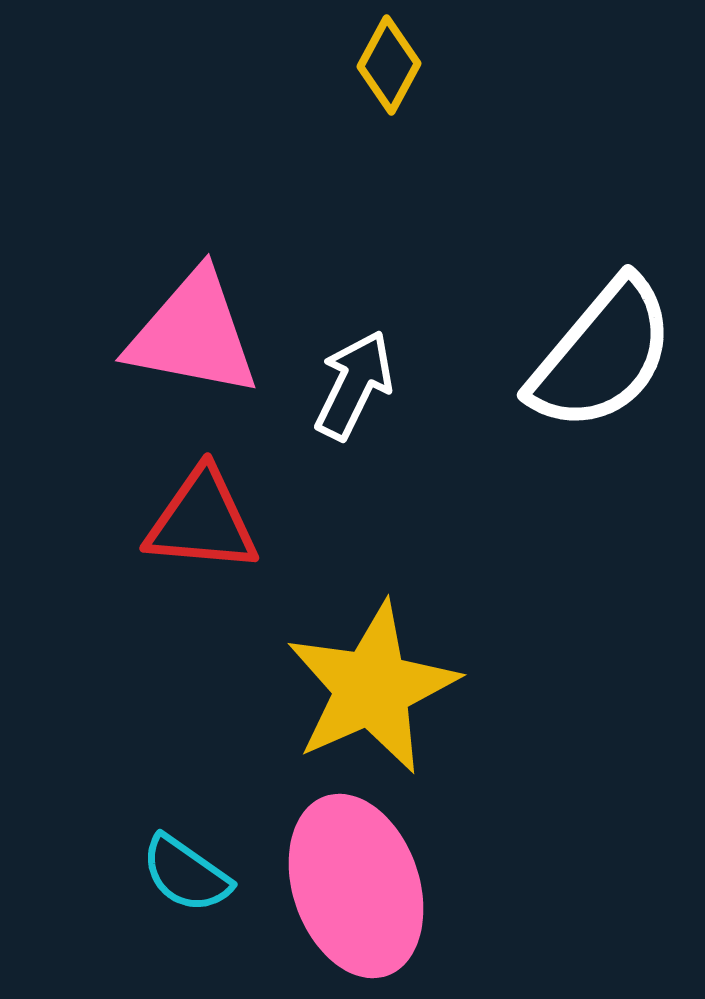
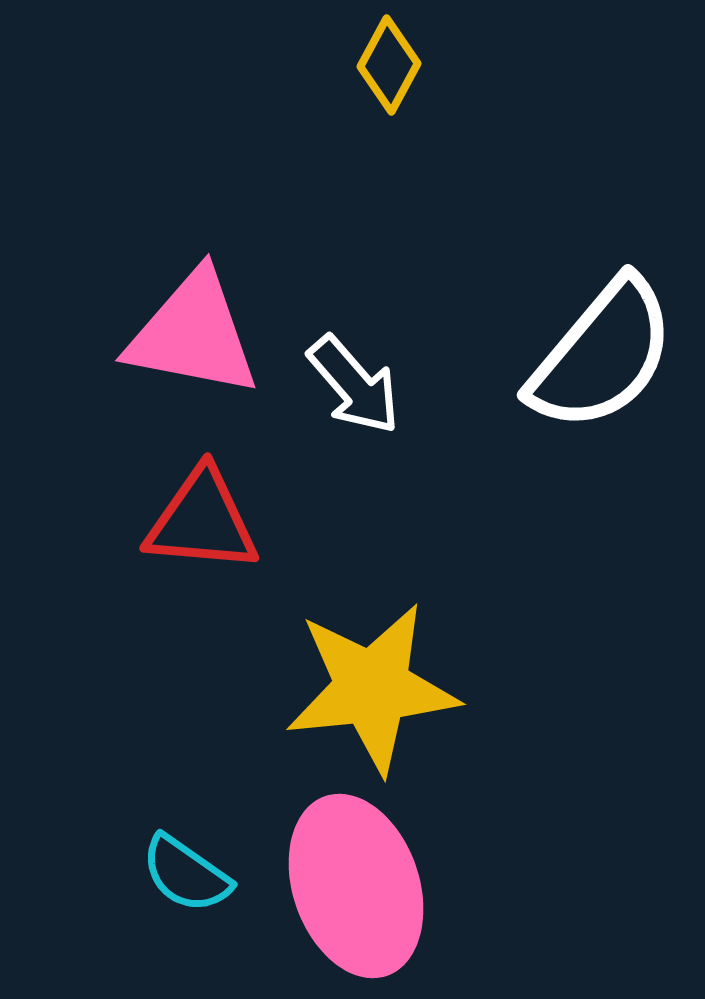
white arrow: rotated 113 degrees clockwise
yellow star: rotated 18 degrees clockwise
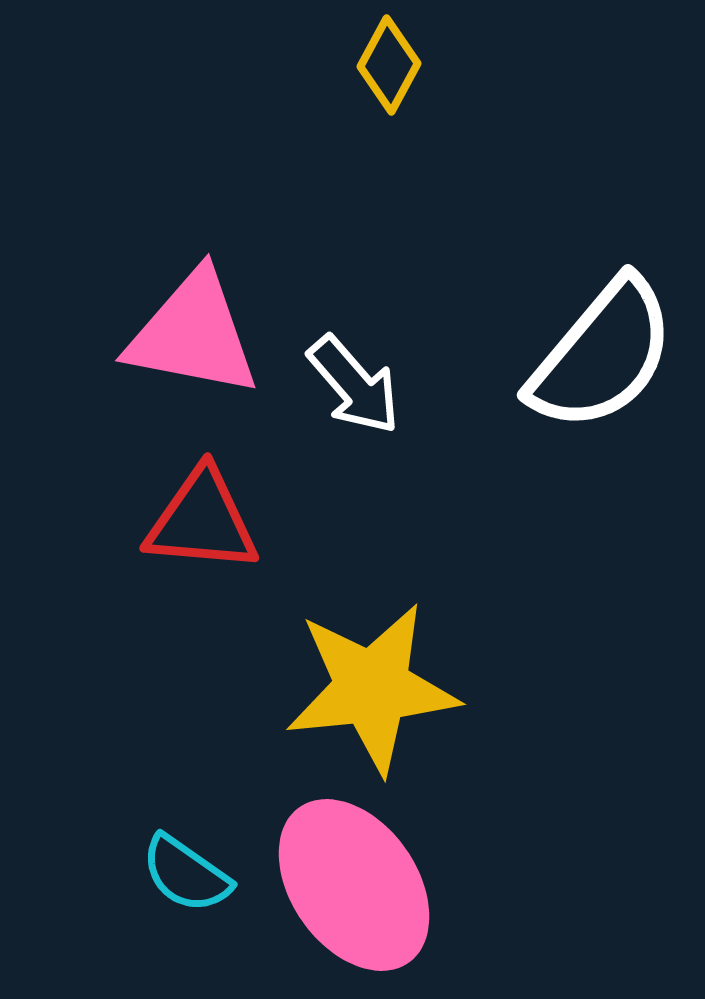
pink ellipse: moved 2 px left, 1 px up; rotated 16 degrees counterclockwise
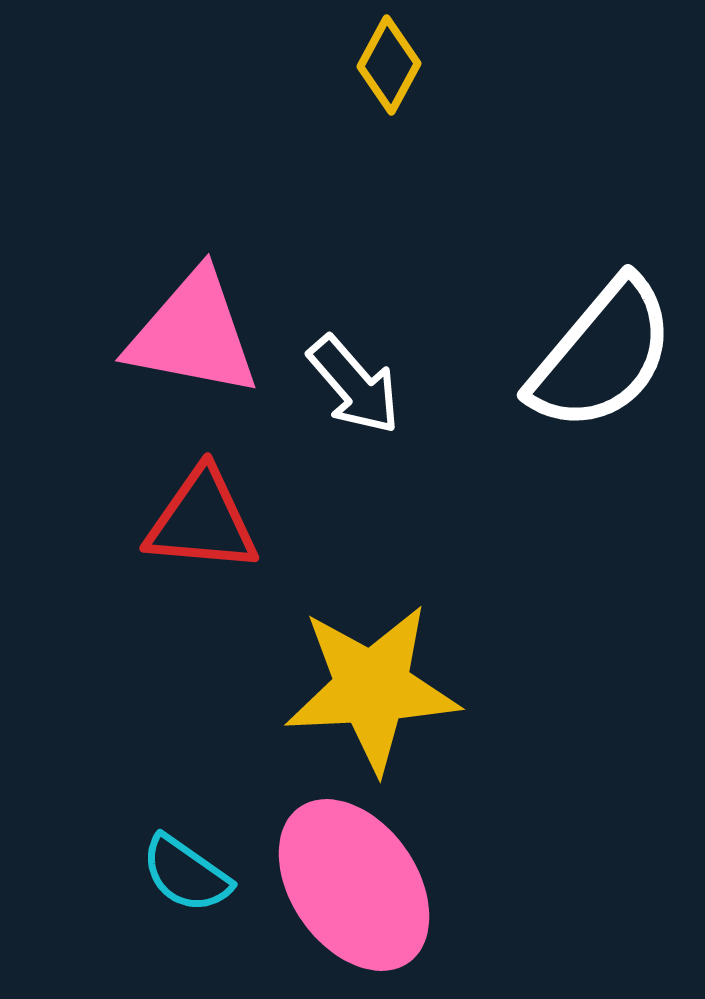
yellow star: rotated 3 degrees clockwise
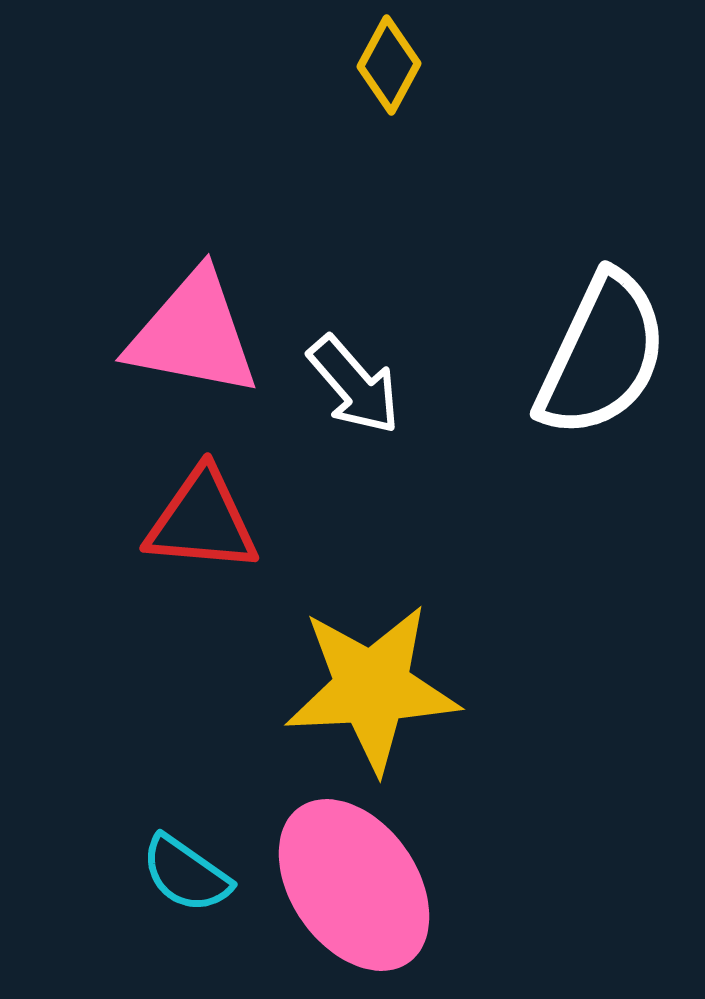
white semicircle: rotated 15 degrees counterclockwise
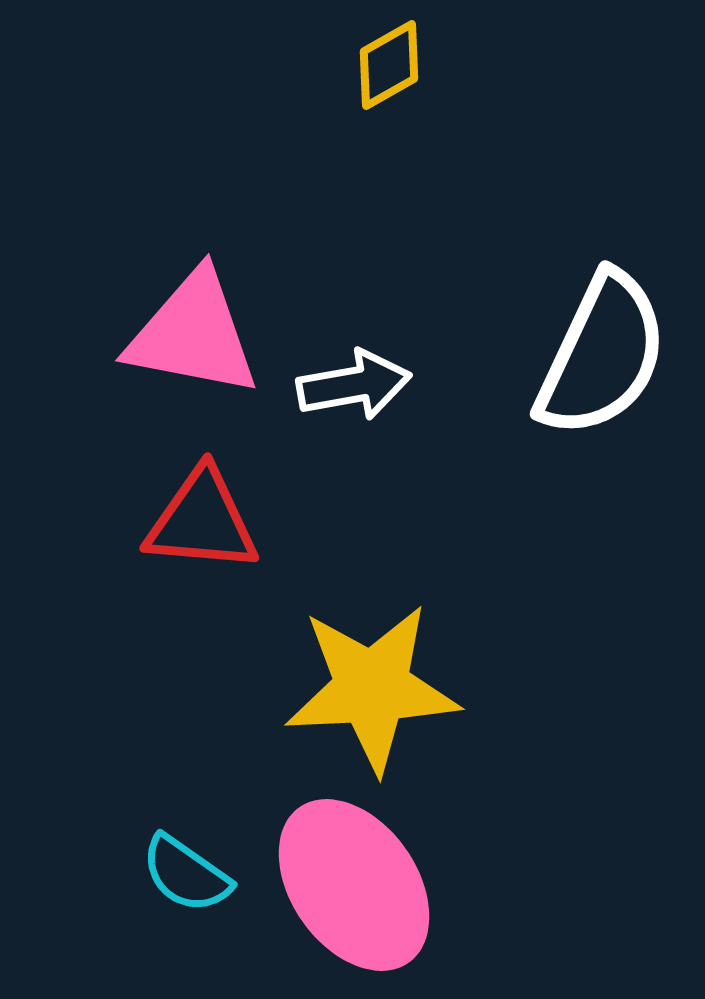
yellow diamond: rotated 32 degrees clockwise
white arrow: rotated 59 degrees counterclockwise
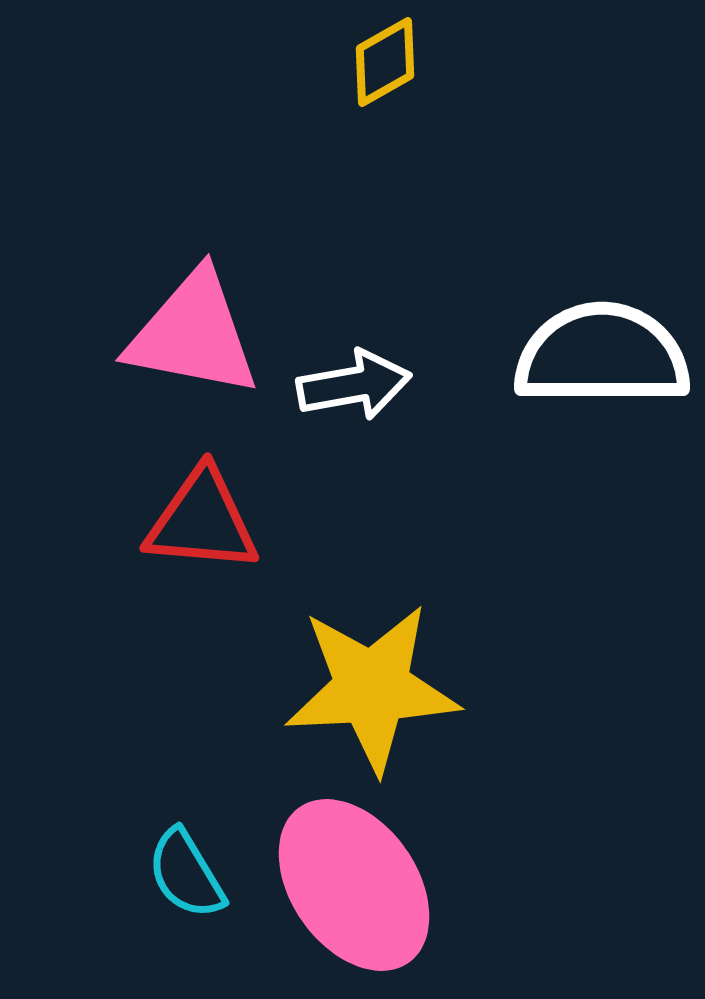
yellow diamond: moved 4 px left, 3 px up
white semicircle: rotated 115 degrees counterclockwise
cyan semicircle: rotated 24 degrees clockwise
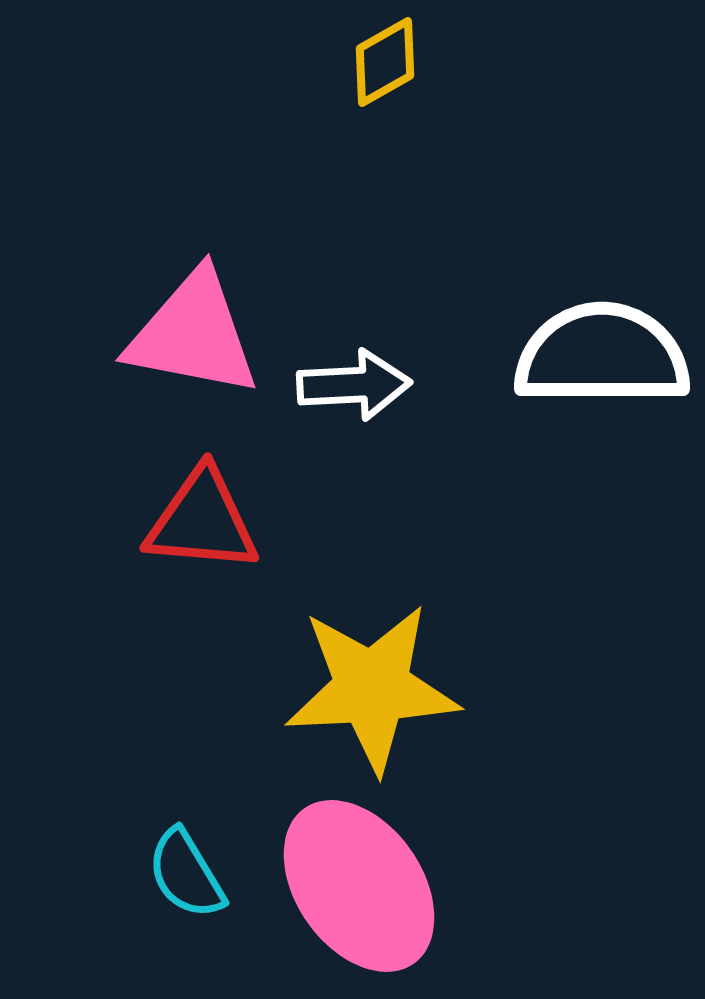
white arrow: rotated 7 degrees clockwise
pink ellipse: moved 5 px right, 1 px down
